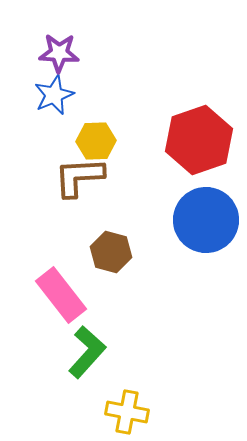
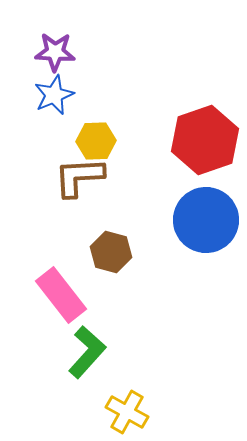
purple star: moved 4 px left, 1 px up
red hexagon: moved 6 px right
yellow cross: rotated 18 degrees clockwise
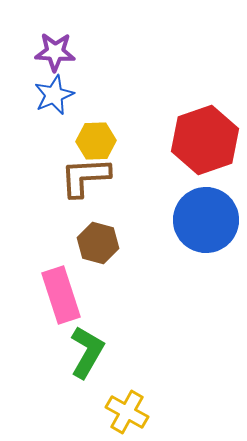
brown L-shape: moved 6 px right
brown hexagon: moved 13 px left, 9 px up
pink rectangle: rotated 20 degrees clockwise
green L-shape: rotated 12 degrees counterclockwise
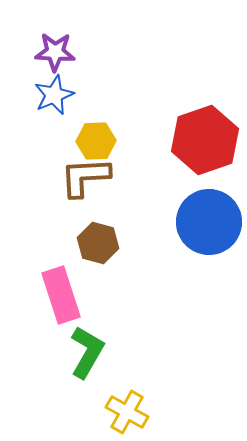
blue circle: moved 3 px right, 2 px down
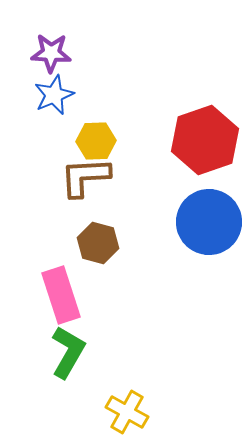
purple star: moved 4 px left, 1 px down
green L-shape: moved 19 px left
